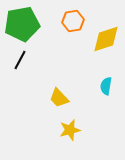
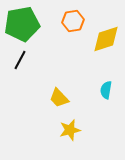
cyan semicircle: moved 4 px down
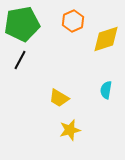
orange hexagon: rotated 15 degrees counterclockwise
yellow trapezoid: rotated 15 degrees counterclockwise
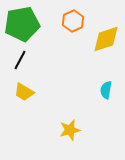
yellow trapezoid: moved 35 px left, 6 px up
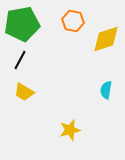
orange hexagon: rotated 25 degrees counterclockwise
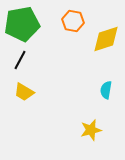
yellow star: moved 21 px right
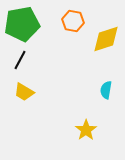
yellow star: moved 5 px left; rotated 20 degrees counterclockwise
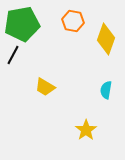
yellow diamond: rotated 52 degrees counterclockwise
black line: moved 7 px left, 5 px up
yellow trapezoid: moved 21 px right, 5 px up
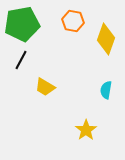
black line: moved 8 px right, 5 px down
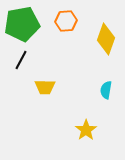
orange hexagon: moved 7 px left; rotated 15 degrees counterclockwise
yellow trapezoid: rotated 30 degrees counterclockwise
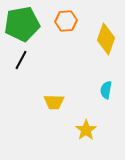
yellow trapezoid: moved 9 px right, 15 px down
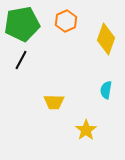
orange hexagon: rotated 20 degrees counterclockwise
